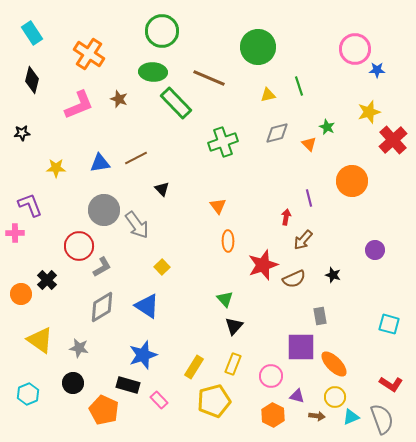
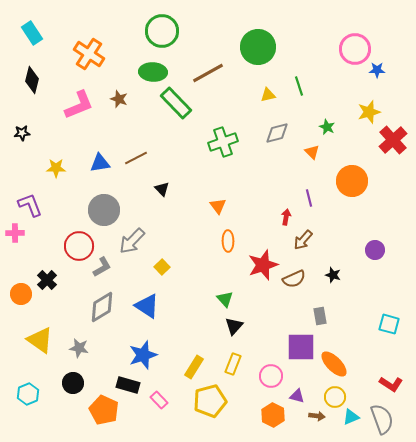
brown line at (209, 78): moved 1 px left, 5 px up; rotated 52 degrees counterclockwise
orange triangle at (309, 144): moved 3 px right, 8 px down
gray arrow at (137, 225): moved 5 px left, 16 px down; rotated 80 degrees clockwise
yellow pentagon at (214, 401): moved 4 px left
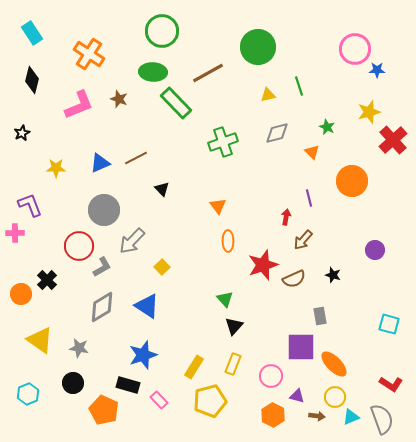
black star at (22, 133): rotated 21 degrees counterclockwise
blue triangle at (100, 163): rotated 15 degrees counterclockwise
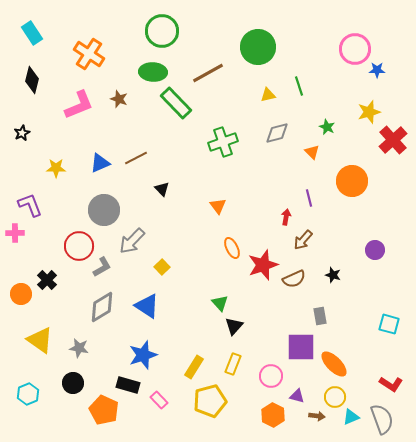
orange ellipse at (228, 241): moved 4 px right, 7 px down; rotated 25 degrees counterclockwise
green triangle at (225, 299): moved 5 px left, 4 px down
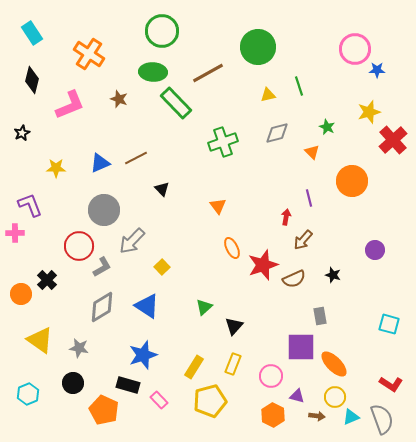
pink L-shape at (79, 105): moved 9 px left
green triangle at (220, 303): moved 16 px left, 4 px down; rotated 30 degrees clockwise
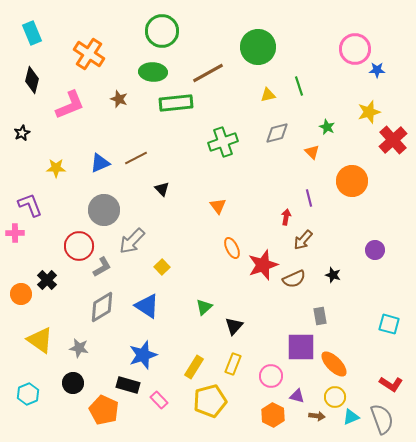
cyan rectangle at (32, 33): rotated 10 degrees clockwise
green rectangle at (176, 103): rotated 52 degrees counterclockwise
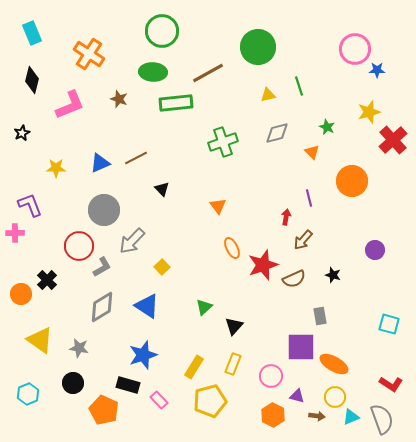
orange ellipse at (334, 364): rotated 16 degrees counterclockwise
